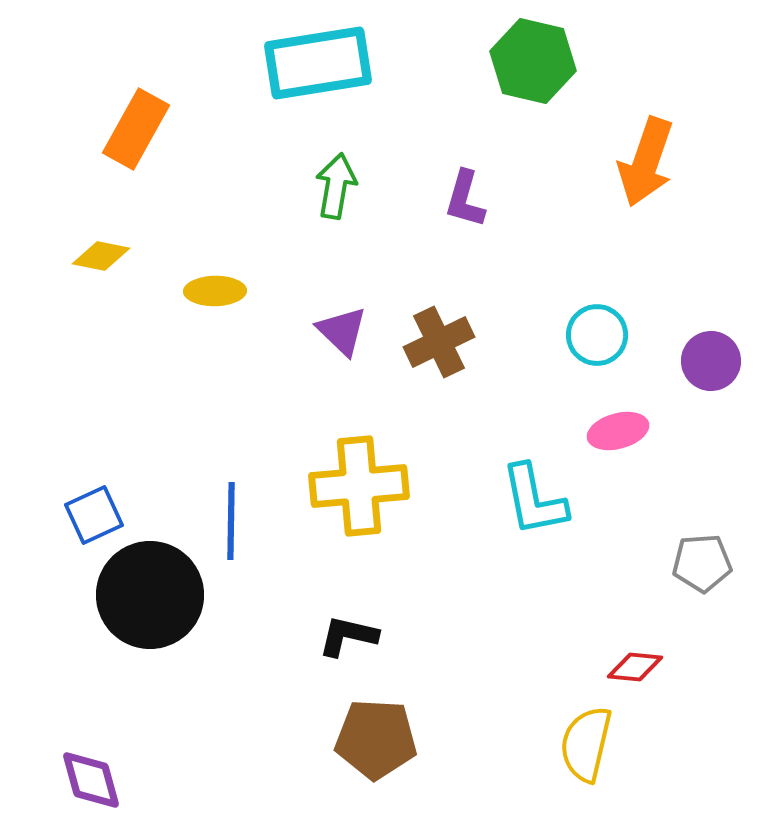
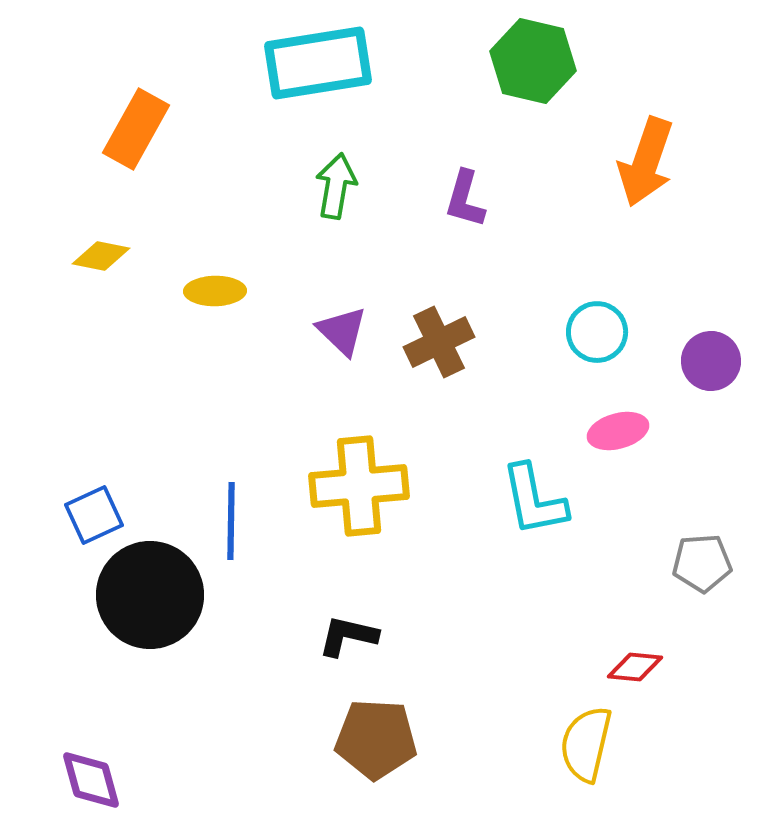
cyan circle: moved 3 px up
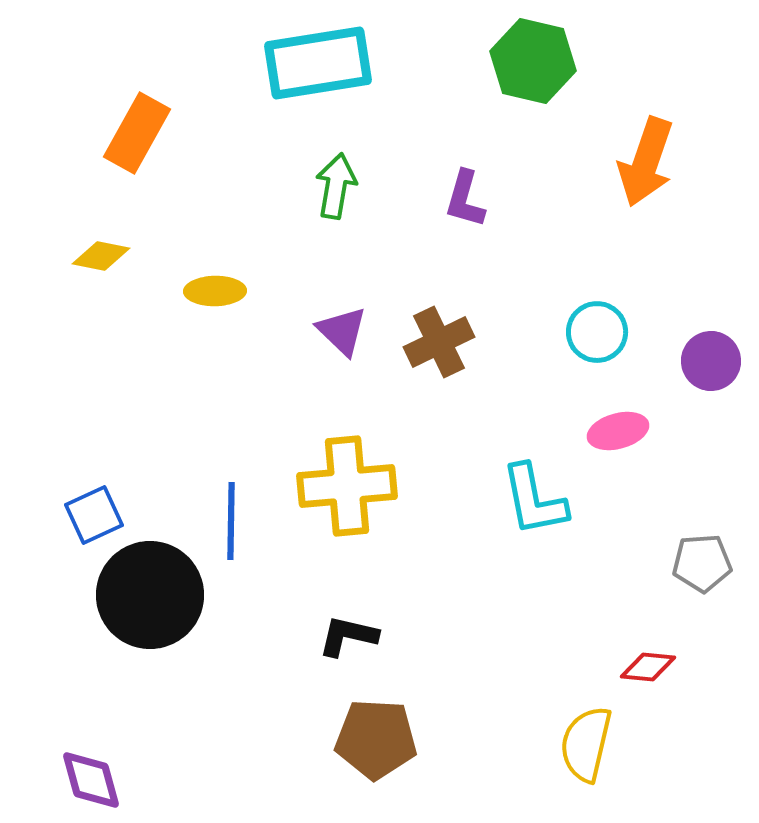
orange rectangle: moved 1 px right, 4 px down
yellow cross: moved 12 px left
red diamond: moved 13 px right
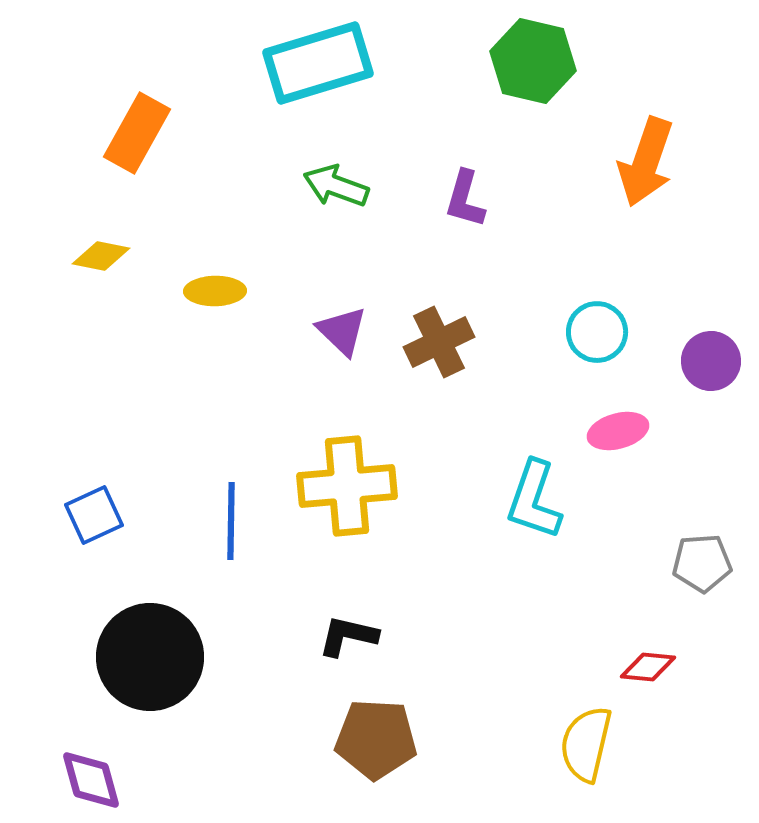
cyan rectangle: rotated 8 degrees counterclockwise
green arrow: rotated 80 degrees counterclockwise
cyan L-shape: rotated 30 degrees clockwise
black circle: moved 62 px down
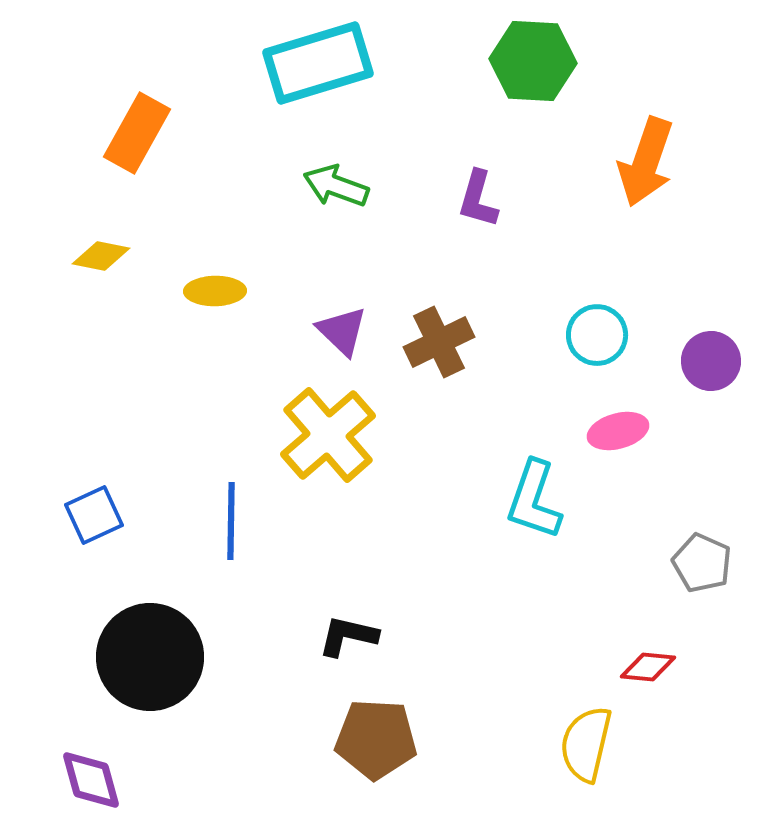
green hexagon: rotated 10 degrees counterclockwise
purple L-shape: moved 13 px right
cyan circle: moved 3 px down
yellow cross: moved 19 px left, 51 px up; rotated 36 degrees counterclockwise
gray pentagon: rotated 28 degrees clockwise
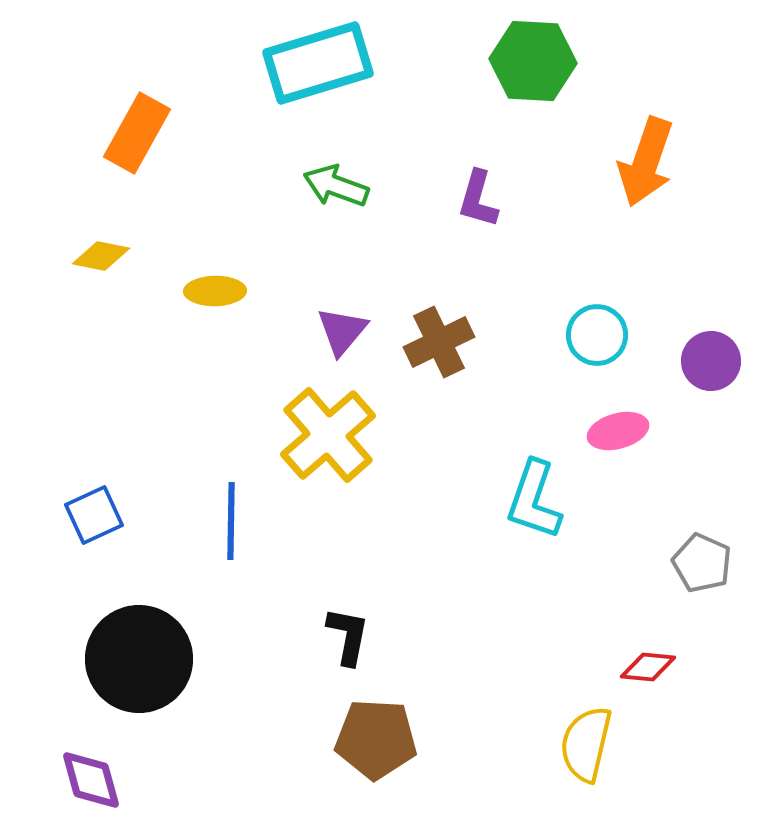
purple triangle: rotated 26 degrees clockwise
black L-shape: rotated 88 degrees clockwise
black circle: moved 11 px left, 2 px down
